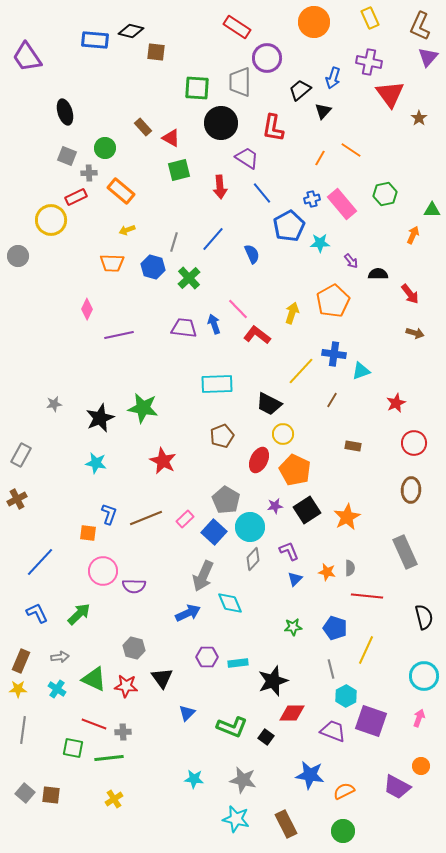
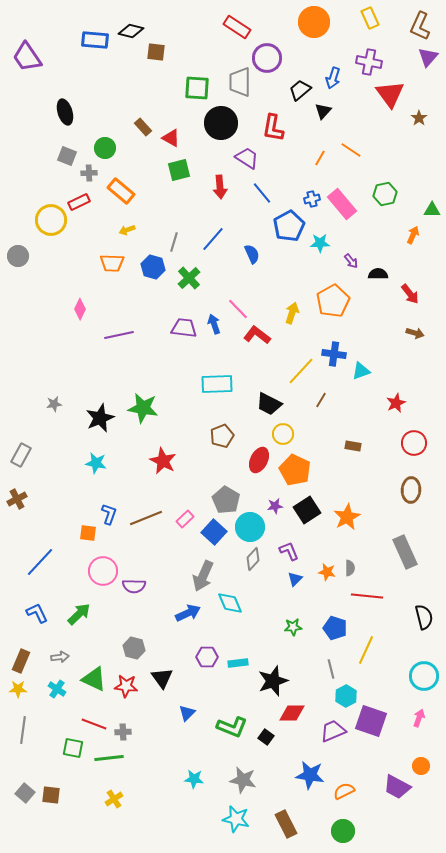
red rectangle at (76, 197): moved 3 px right, 5 px down
pink diamond at (87, 309): moved 7 px left
brown line at (332, 400): moved 11 px left
purple trapezoid at (333, 731): rotated 44 degrees counterclockwise
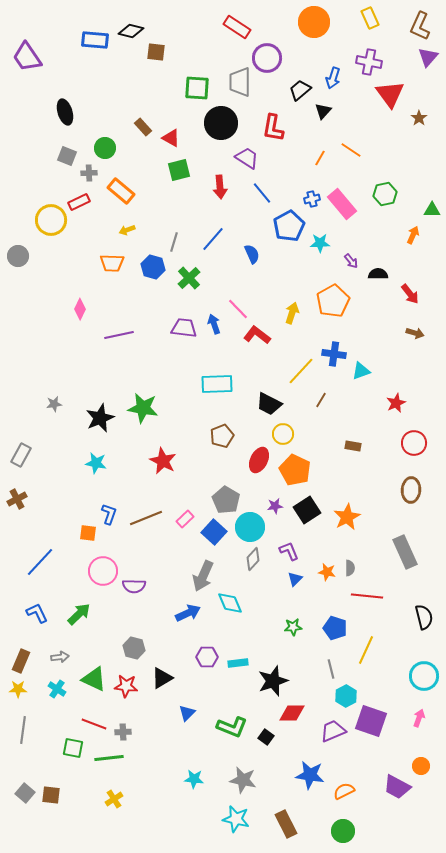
black triangle at (162, 678): rotated 35 degrees clockwise
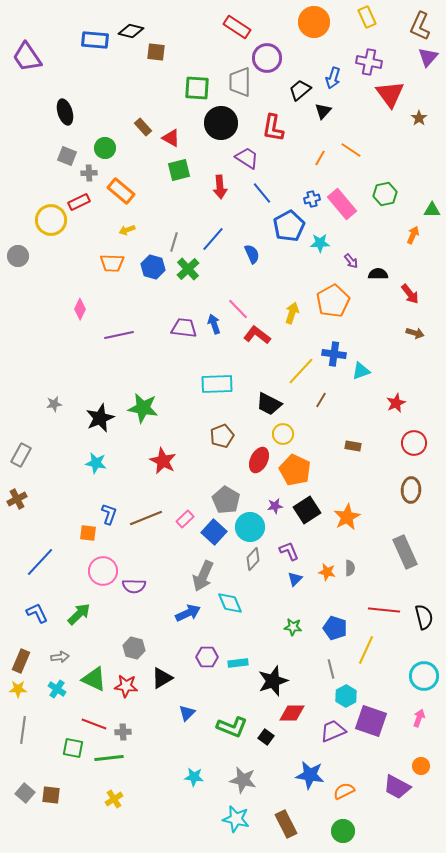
yellow rectangle at (370, 18): moved 3 px left, 1 px up
green cross at (189, 278): moved 1 px left, 9 px up
red line at (367, 596): moved 17 px right, 14 px down
green star at (293, 627): rotated 12 degrees clockwise
cyan star at (194, 779): moved 2 px up
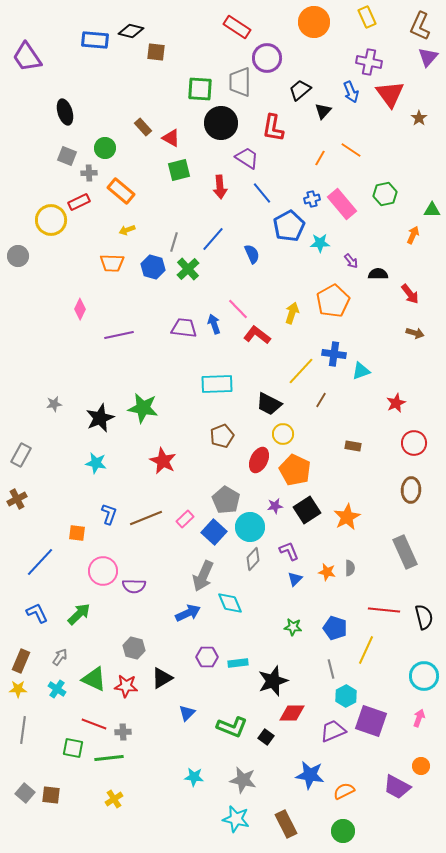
blue arrow at (333, 78): moved 18 px right, 14 px down; rotated 40 degrees counterclockwise
green square at (197, 88): moved 3 px right, 1 px down
orange square at (88, 533): moved 11 px left
gray arrow at (60, 657): rotated 48 degrees counterclockwise
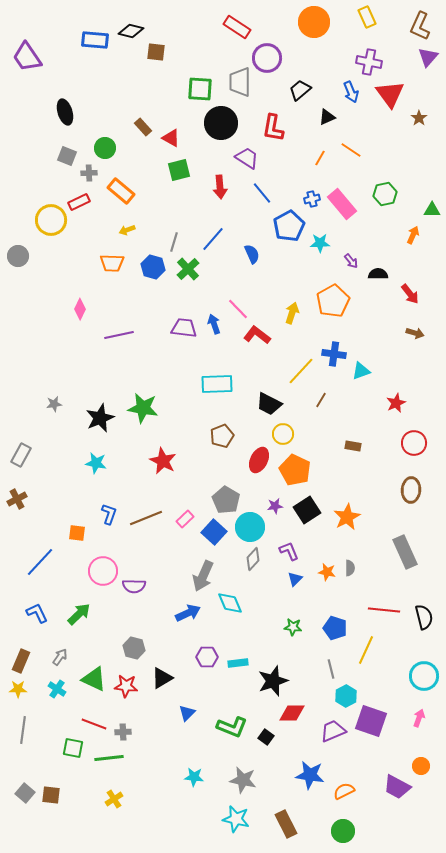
black triangle at (323, 111): moved 4 px right, 6 px down; rotated 24 degrees clockwise
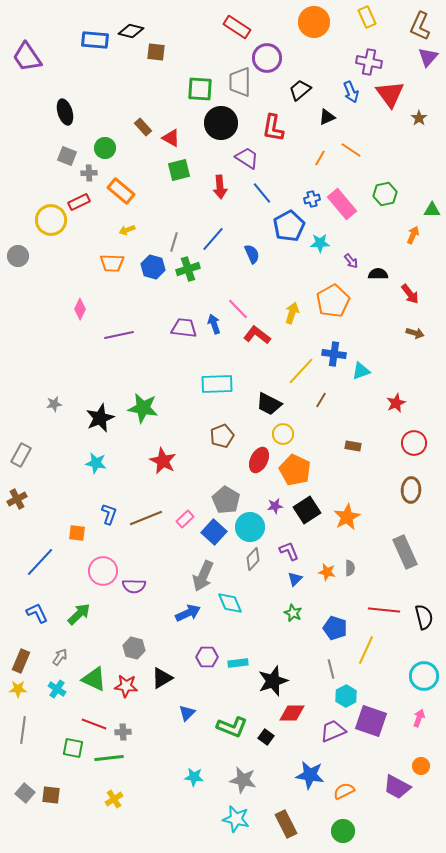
green cross at (188, 269): rotated 25 degrees clockwise
green star at (293, 627): moved 14 px up; rotated 18 degrees clockwise
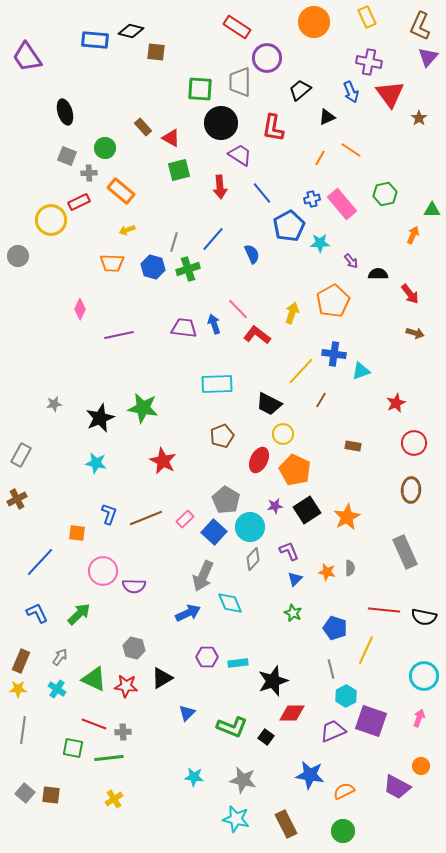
purple trapezoid at (247, 158): moved 7 px left, 3 px up
black semicircle at (424, 617): rotated 115 degrees clockwise
